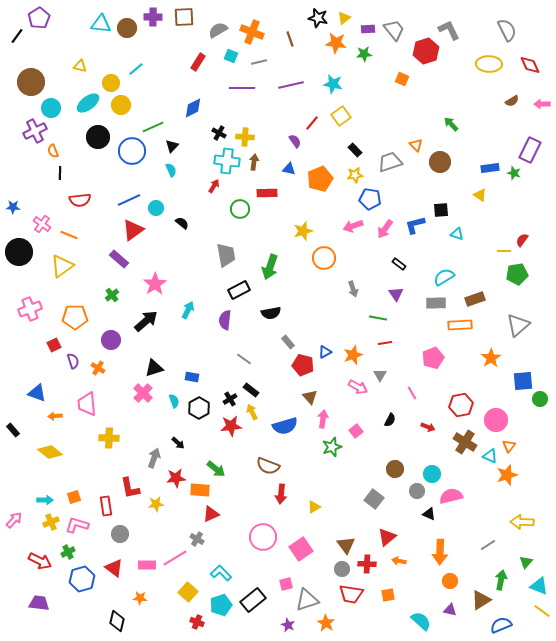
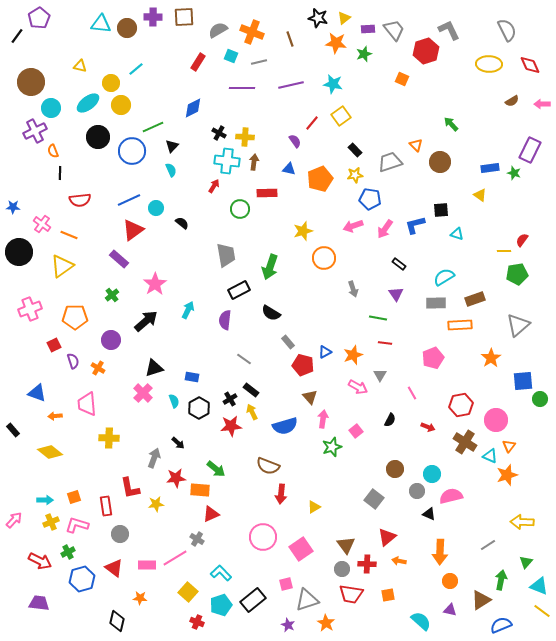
green star at (364, 54): rotated 14 degrees counterclockwise
black semicircle at (271, 313): rotated 42 degrees clockwise
red line at (385, 343): rotated 16 degrees clockwise
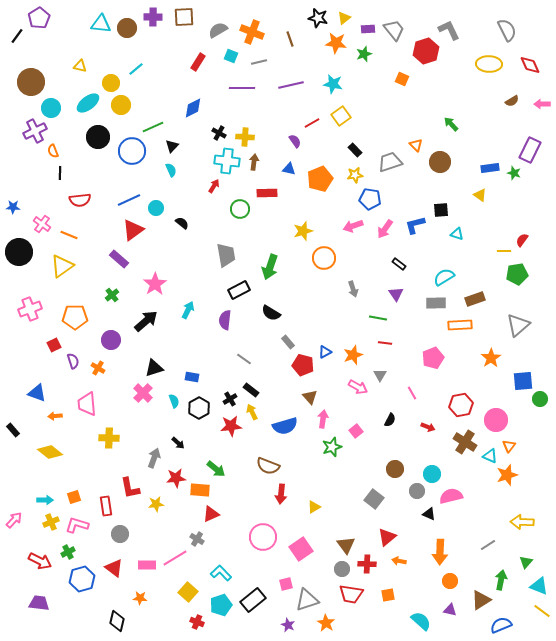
red line at (312, 123): rotated 21 degrees clockwise
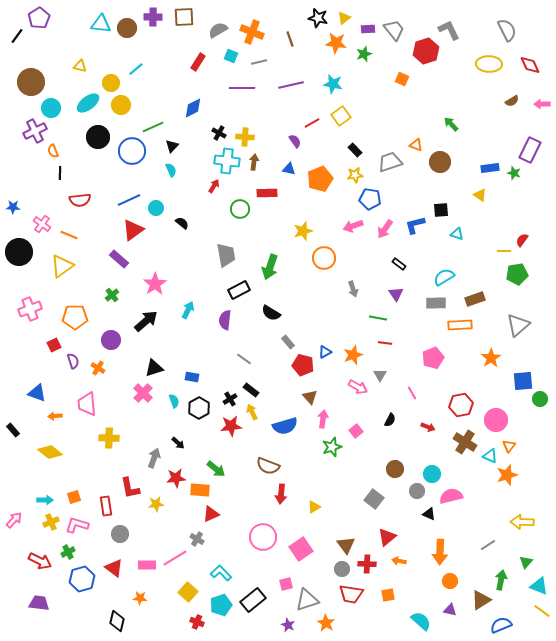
orange triangle at (416, 145): rotated 24 degrees counterclockwise
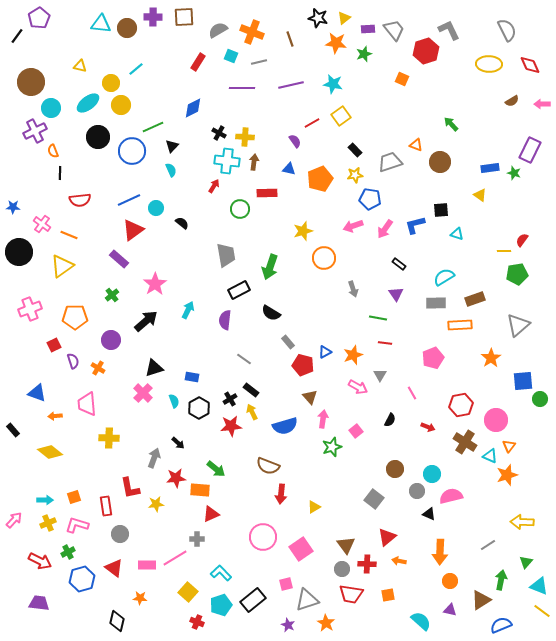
yellow cross at (51, 522): moved 3 px left, 1 px down
gray cross at (197, 539): rotated 32 degrees counterclockwise
